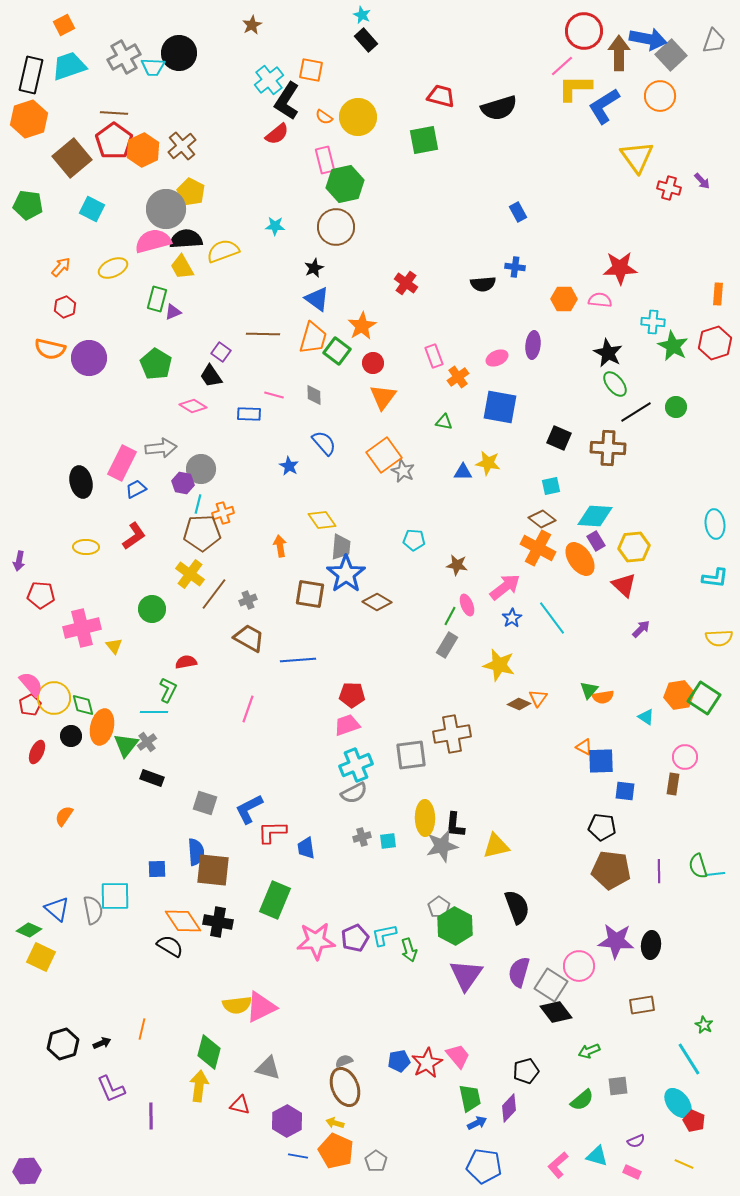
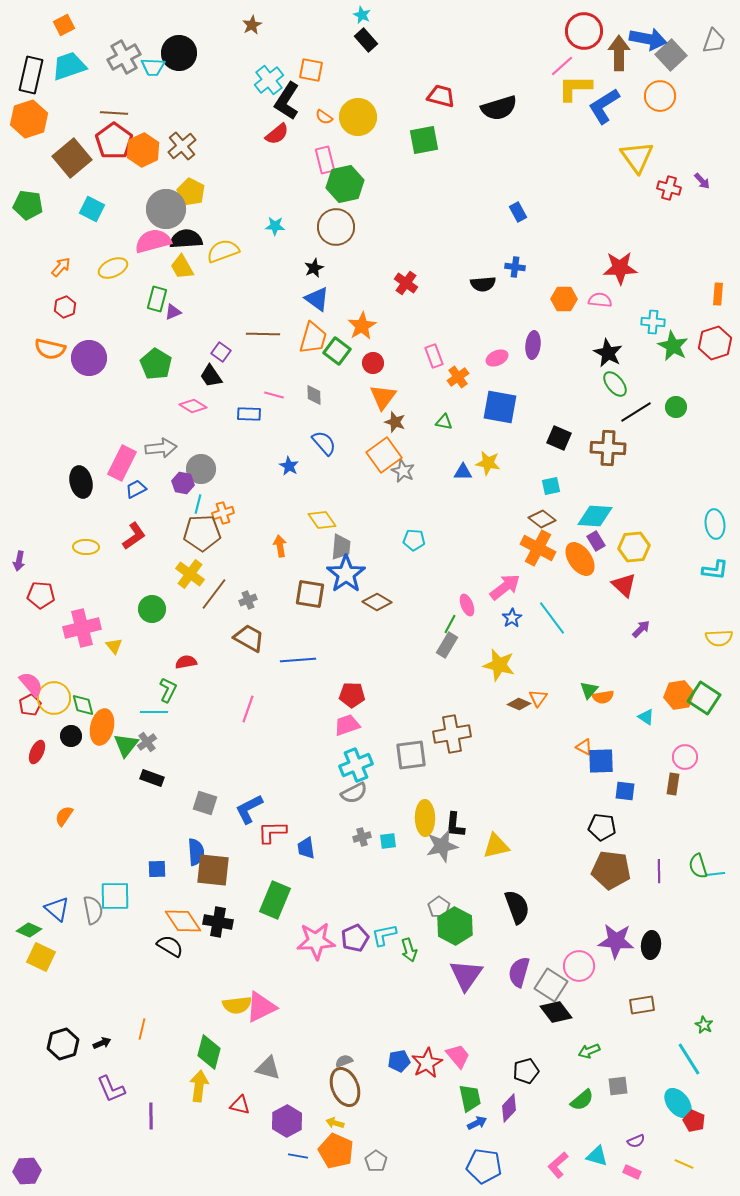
brown star at (457, 565): moved 62 px left, 143 px up; rotated 10 degrees clockwise
cyan L-shape at (715, 578): moved 8 px up
green line at (450, 616): moved 8 px down
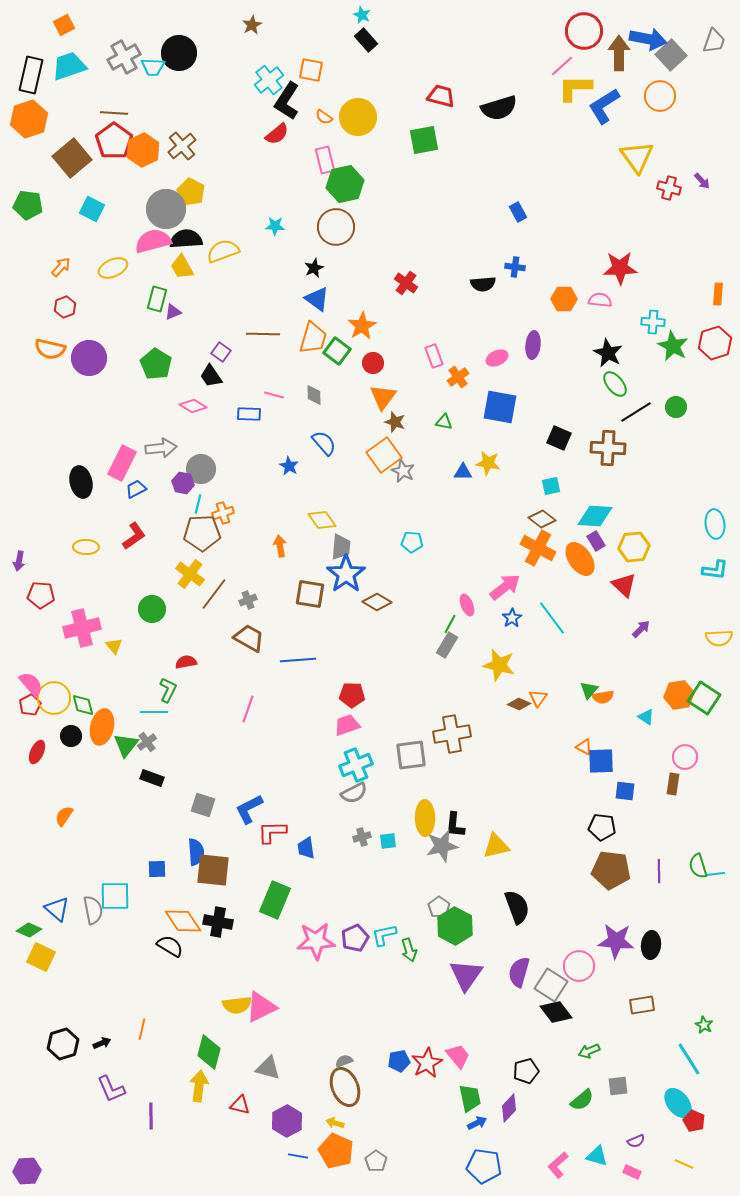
cyan pentagon at (414, 540): moved 2 px left, 2 px down
gray square at (205, 803): moved 2 px left, 2 px down
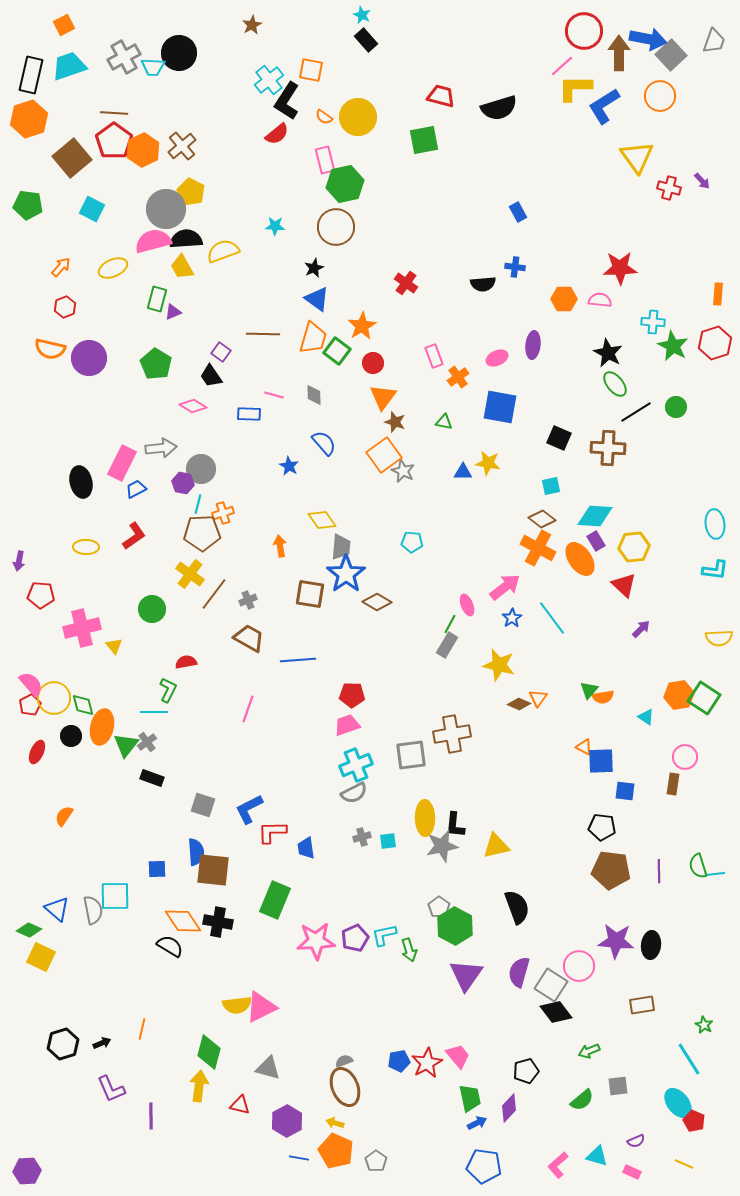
blue line at (298, 1156): moved 1 px right, 2 px down
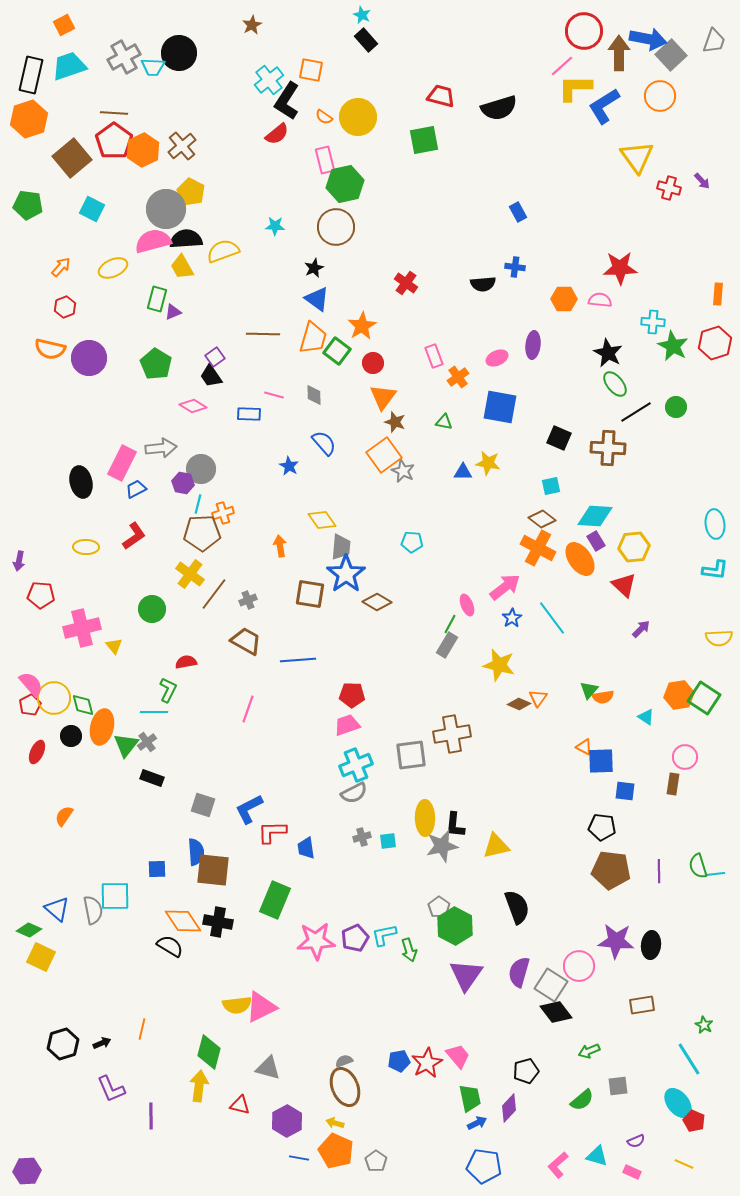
purple square at (221, 352): moved 6 px left, 5 px down; rotated 18 degrees clockwise
brown trapezoid at (249, 638): moved 3 px left, 3 px down
